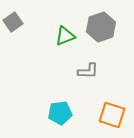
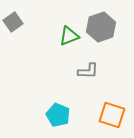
green triangle: moved 4 px right
cyan pentagon: moved 2 px left, 2 px down; rotated 30 degrees clockwise
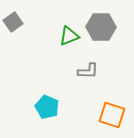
gray hexagon: rotated 20 degrees clockwise
cyan pentagon: moved 11 px left, 8 px up
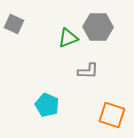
gray square: moved 1 px right, 2 px down; rotated 30 degrees counterclockwise
gray hexagon: moved 3 px left
green triangle: moved 1 px left, 2 px down
cyan pentagon: moved 2 px up
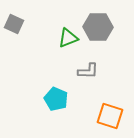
cyan pentagon: moved 9 px right, 6 px up
orange square: moved 2 px left, 1 px down
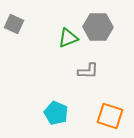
cyan pentagon: moved 14 px down
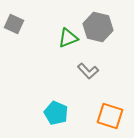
gray hexagon: rotated 12 degrees clockwise
gray L-shape: rotated 45 degrees clockwise
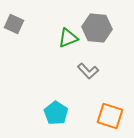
gray hexagon: moved 1 px left, 1 px down; rotated 8 degrees counterclockwise
cyan pentagon: rotated 10 degrees clockwise
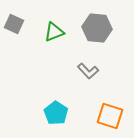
green triangle: moved 14 px left, 6 px up
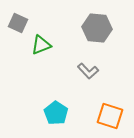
gray square: moved 4 px right, 1 px up
green triangle: moved 13 px left, 13 px down
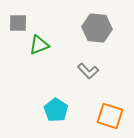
gray square: rotated 24 degrees counterclockwise
green triangle: moved 2 px left
cyan pentagon: moved 3 px up
